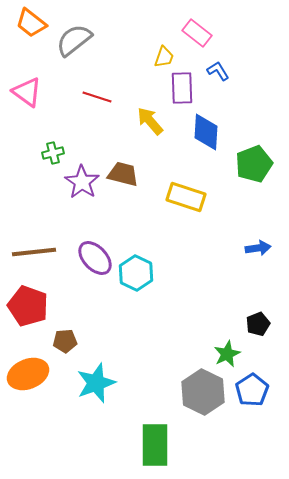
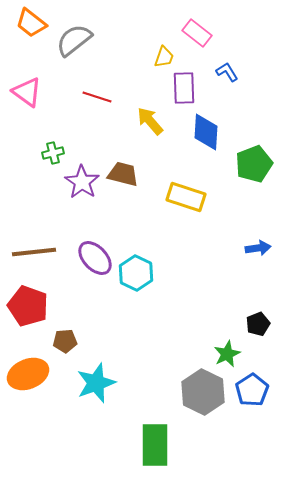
blue L-shape: moved 9 px right, 1 px down
purple rectangle: moved 2 px right
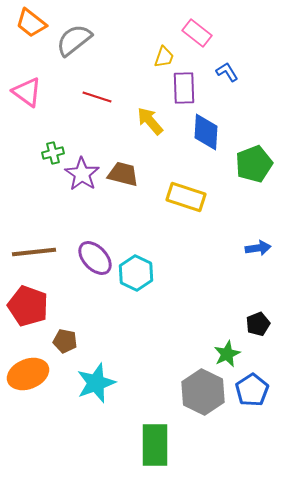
purple star: moved 8 px up
brown pentagon: rotated 15 degrees clockwise
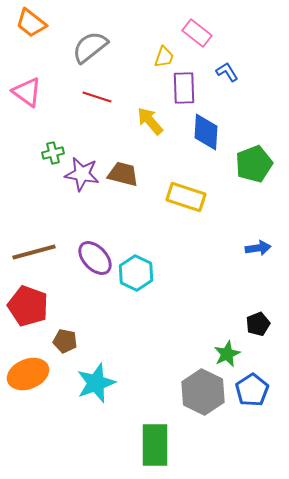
gray semicircle: moved 16 px right, 7 px down
purple star: rotated 24 degrees counterclockwise
brown line: rotated 9 degrees counterclockwise
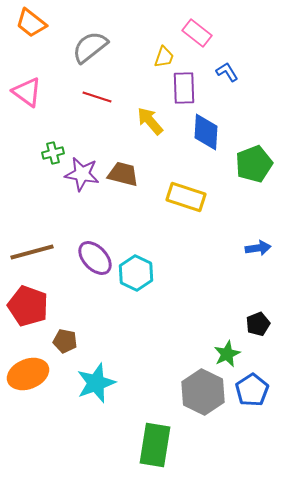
brown line: moved 2 px left
green rectangle: rotated 9 degrees clockwise
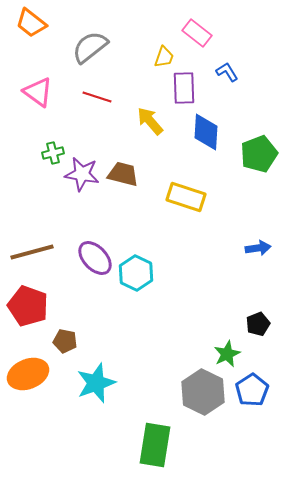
pink triangle: moved 11 px right
green pentagon: moved 5 px right, 10 px up
